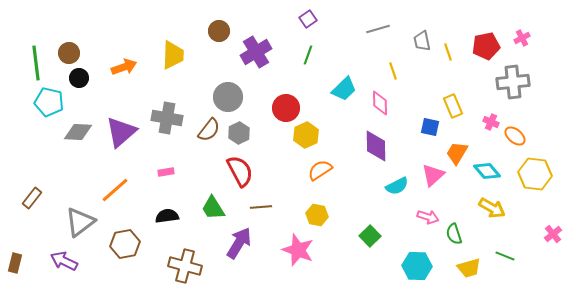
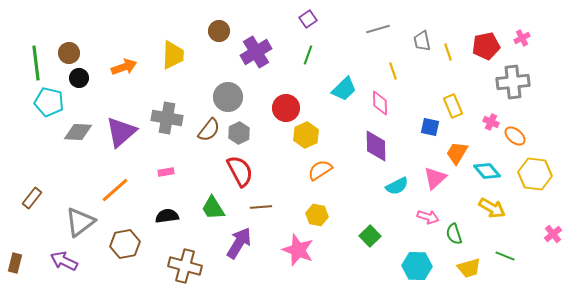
pink triangle at (433, 175): moved 2 px right, 3 px down
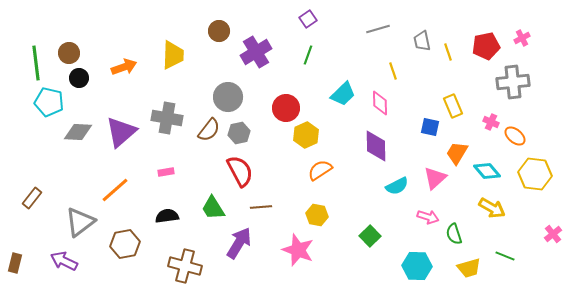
cyan trapezoid at (344, 89): moved 1 px left, 5 px down
gray hexagon at (239, 133): rotated 15 degrees clockwise
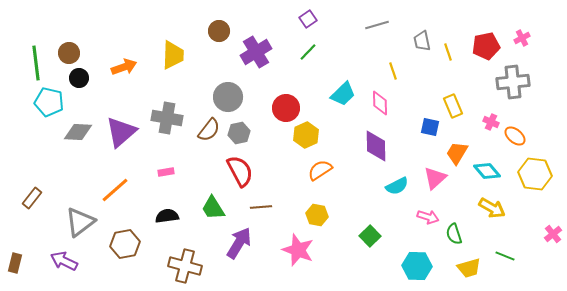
gray line at (378, 29): moved 1 px left, 4 px up
green line at (308, 55): moved 3 px up; rotated 24 degrees clockwise
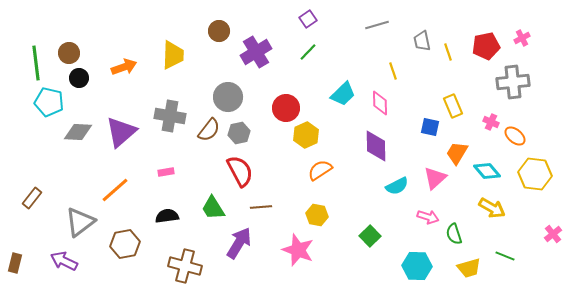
gray cross at (167, 118): moved 3 px right, 2 px up
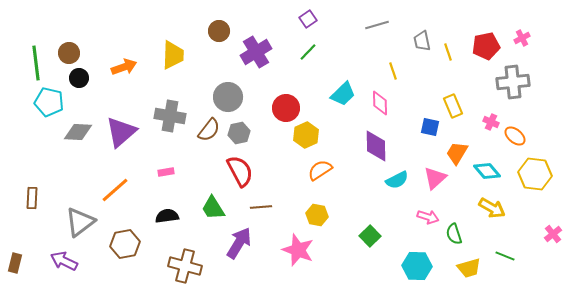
cyan semicircle at (397, 186): moved 6 px up
brown rectangle at (32, 198): rotated 35 degrees counterclockwise
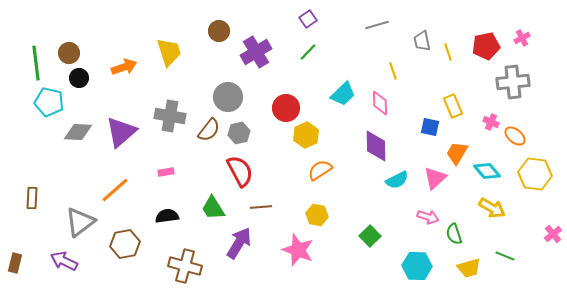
yellow trapezoid at (173, 55): moved 4 px left, 3 px up; rotated 20 degrees counterclockwise
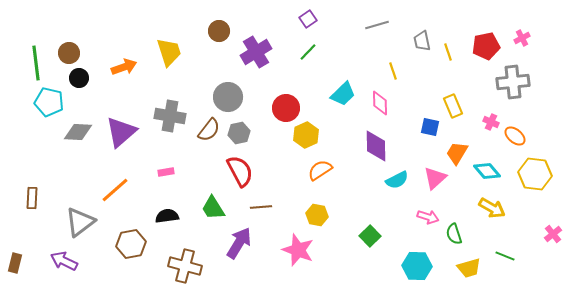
brown hexagon at (125, 244): moved 6 px right
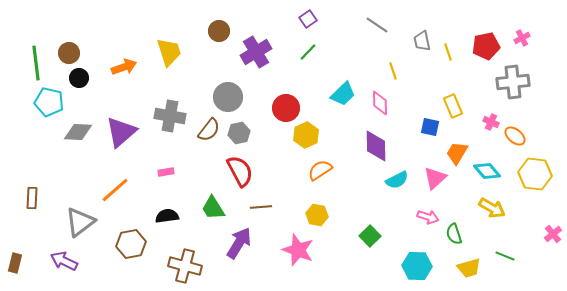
gray line at (377, 25): rotated 50 degrees clockwise
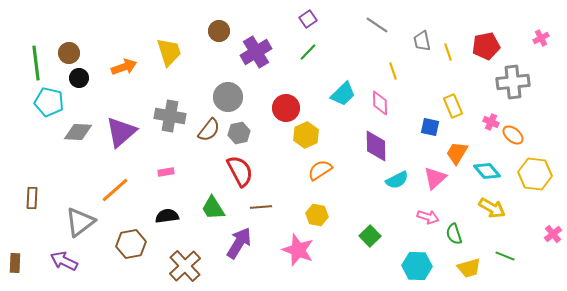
pink cross at (522, 38): moved 19 px right
orange ellipse at (515, 136): moved 2 px left, 1 px up
brown rectangle at (15, 263): rotated 12 degrees counterclockwise
brown cross at (185, 266): rotated 32 degrees clockwise
